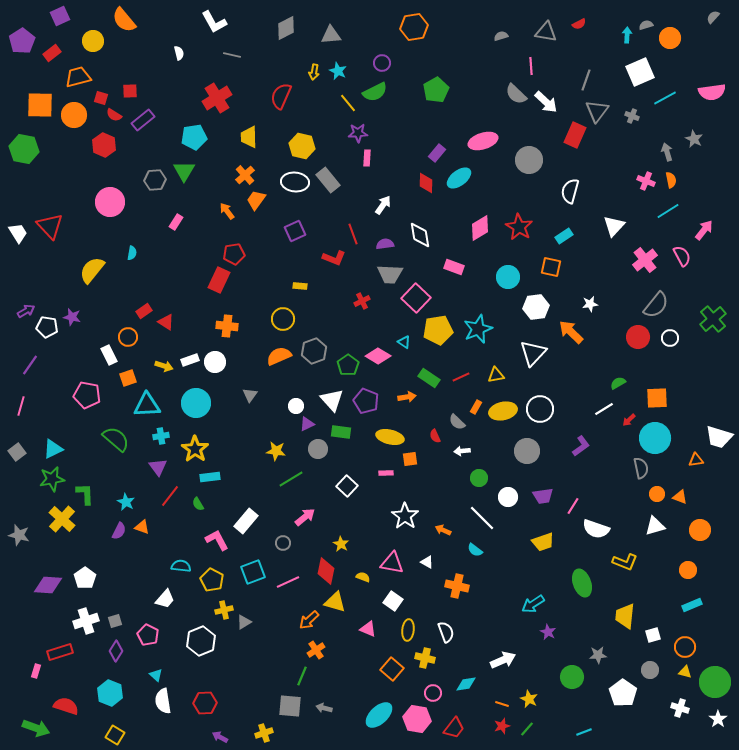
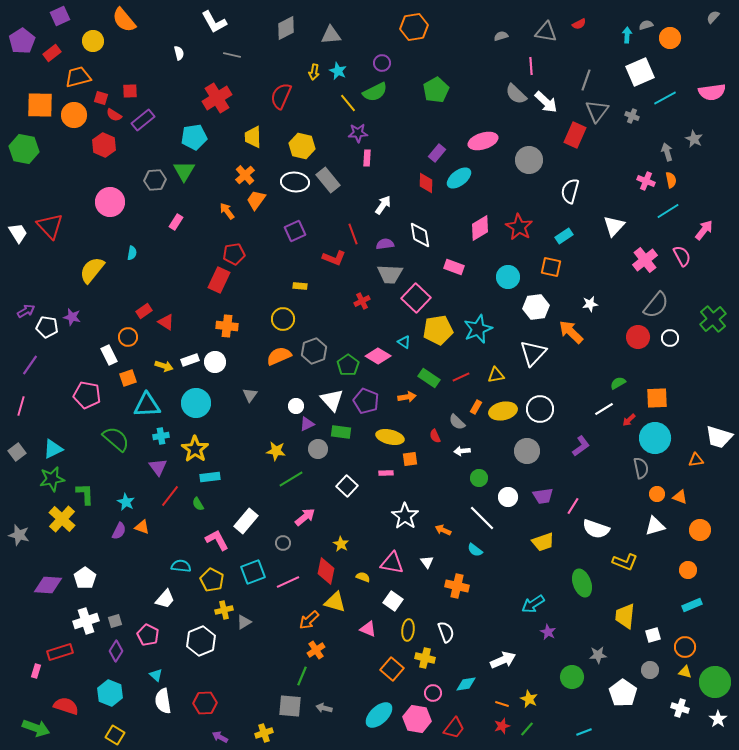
yellow trapezoid at (249, 137): moved 4 px right
white triangle at (427, 562): rotated 24 degrees clockwise
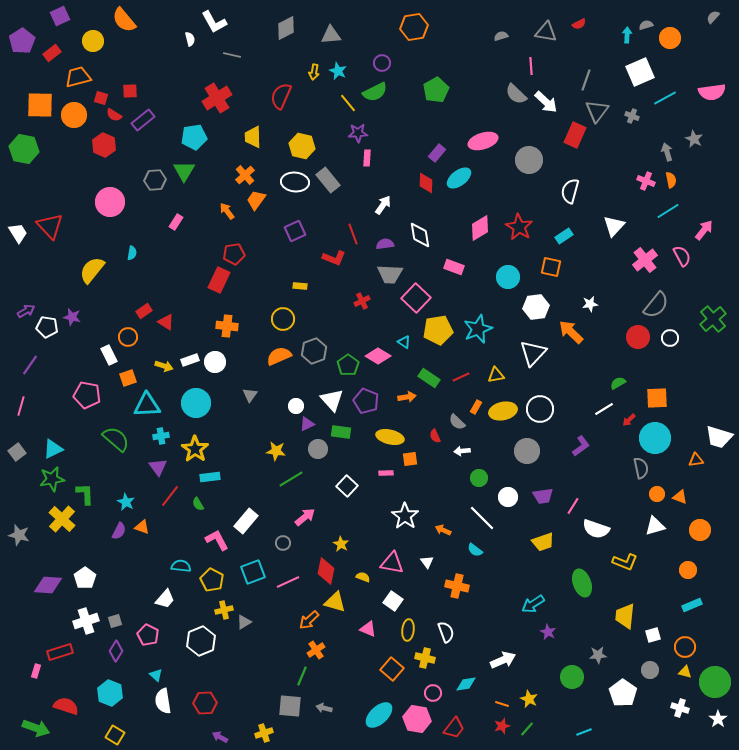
white semicircle at (179, 53): moved 11 px right, 14 px up
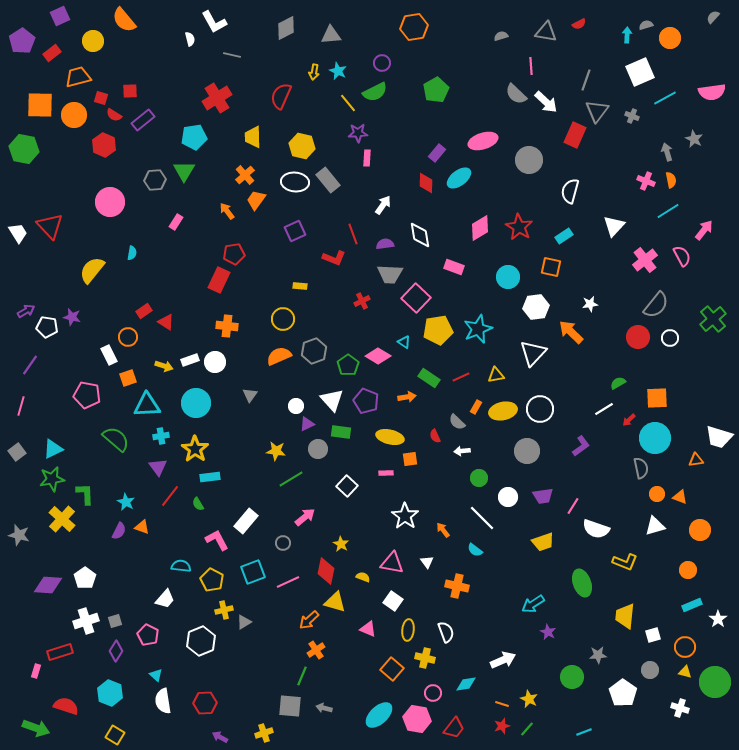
orange arrow at (443, 530): rotated 28 degrees clockwise
white star at (718, 719): moved 100 px up
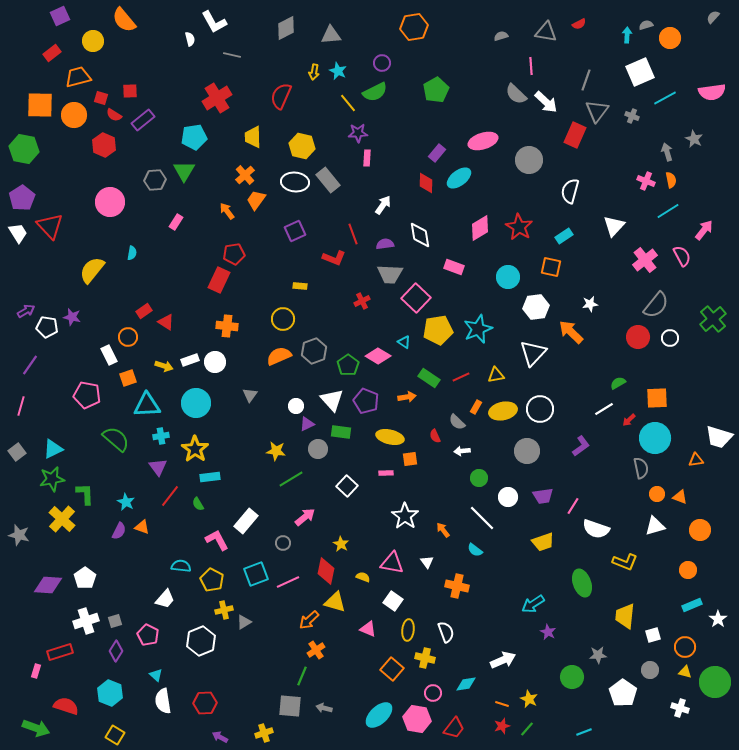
purple pentagon at (22, 41): moved 157 px down
cyan square at (253, 572): moved 3 px right, 2 px down
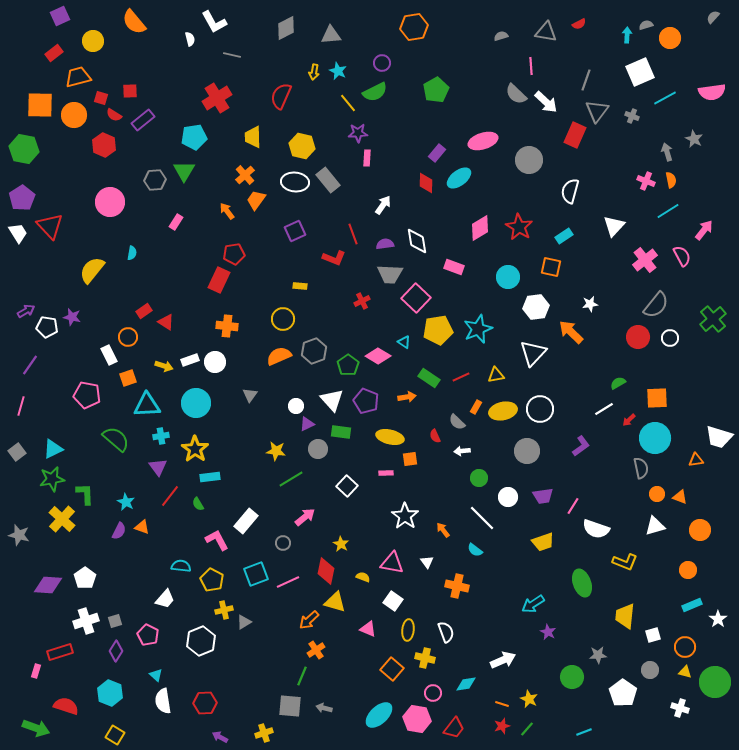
orange semicircle at (124, 20): moved 10 px right, 2 px down
red rectangle at (52, 53): moved 2 px right
white diamond at (420, 235): moved 3 px left, 6 px down
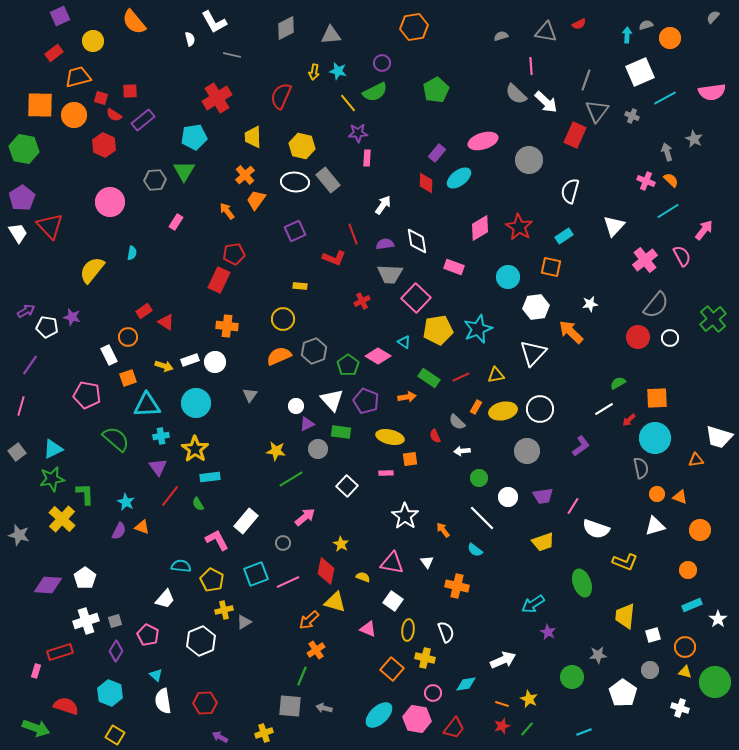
cyan star at (338, 71): rotated 12 degrees counterclockwise
orange semicircle at (671, 180): rotated 35 degrees counterclockwise
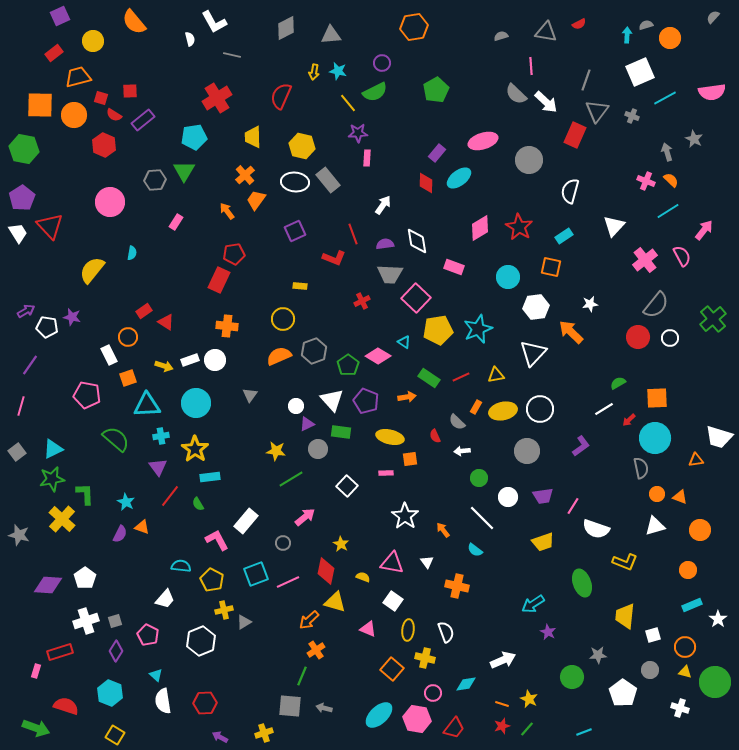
white circle at (215, 362): moved 2 px up
purple semicircle at (119, 531): moved 1 px right, 3 px down
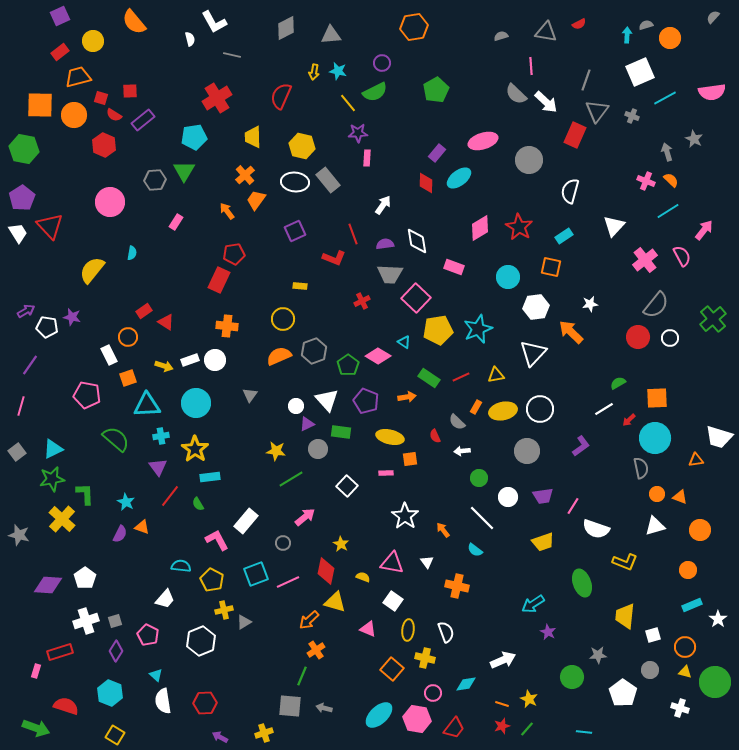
red rectangle at (54, 53): moved 6 px right, 1 px up
white triangle at (332, 400): moved 5 px left
cyan line at (584, 732): rotated 28 degrees clockwise
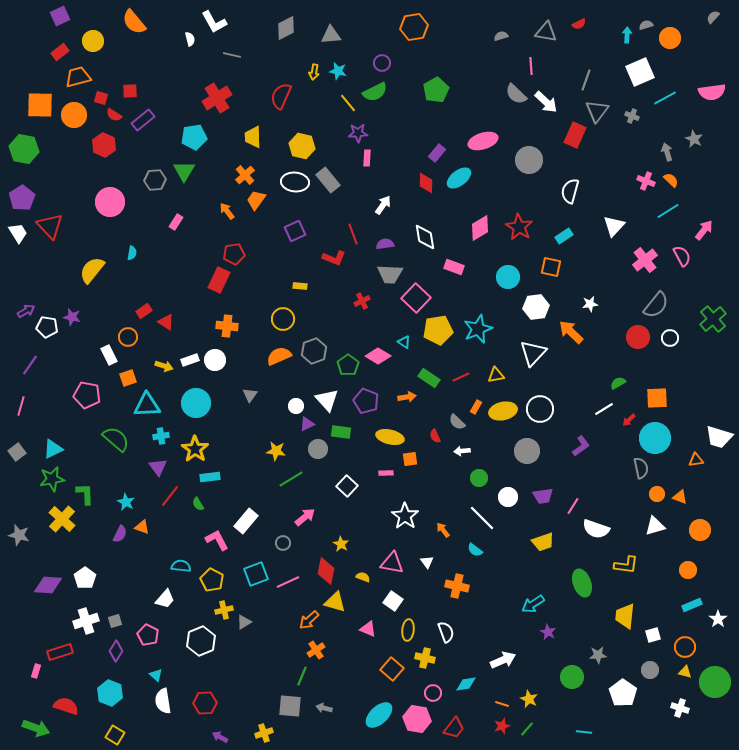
white diamond at (417, 241): moved 8 px right, 4 px up
yellow L-shape at (625, 562): moved 1 px right, 3 px down; rotated 15 degrees counterclockwise
